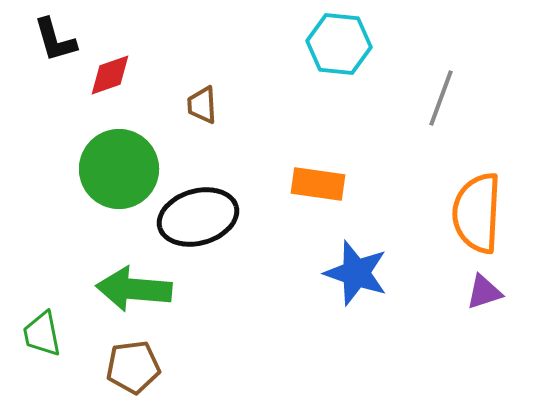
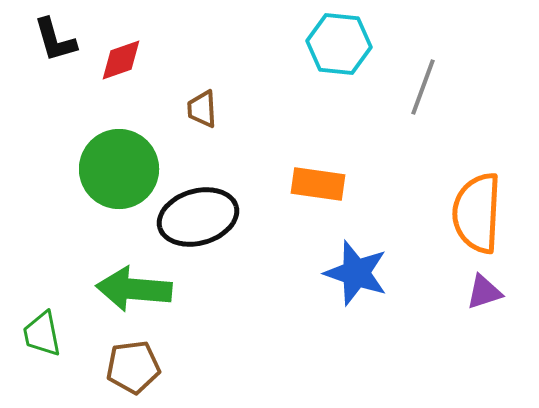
red diamond: moved 11 px right, 15 px up
gray line: moved 18 px left, 11 px up
brown trapezoid: moved 4 px down
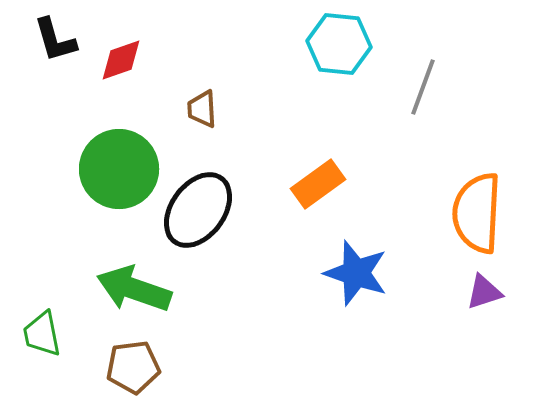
orange rectangle: rotated 44 degrees counterclockwise
black ellipse: moved 7 px up; rotated 38 degrees counterclockwise
green arrow: rotated 14 degrees clockwise
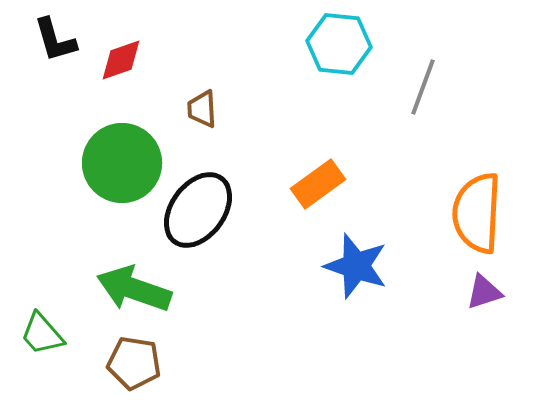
green circle: moved 3 px right, 6 px up
blue star: moved 7 px up
green trapezoid: rotated 30 degrees counterclockwise
brown pentagon: moved 1 px right, 4 px up; rotated 16 degrees clockwise
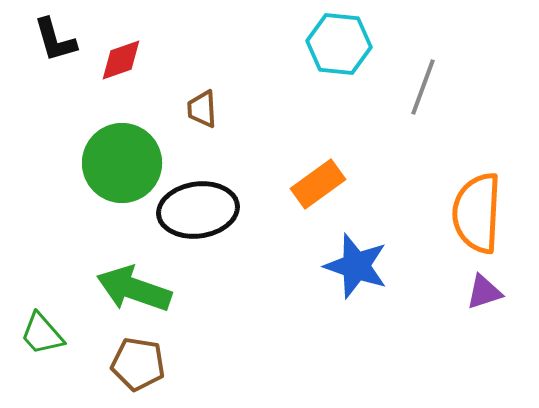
black ellipse: rotated 46 degrees clockwise
brown pentagon: moved 4 px right, 1 px down
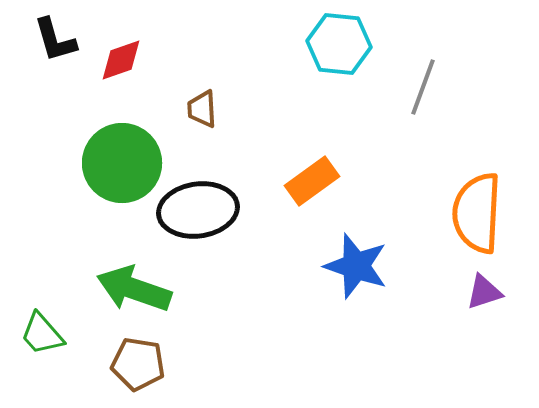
orange rectangle: moved 6 px left, 3 px up
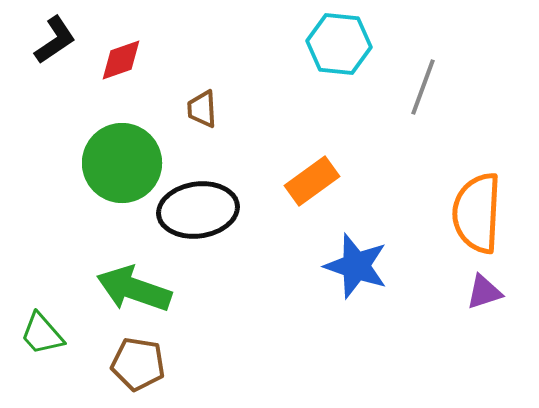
black L-shape: rotated 108 degrees counterclockwise
